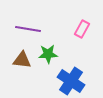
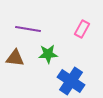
brown triangle: moved 7 px left, 2 px up
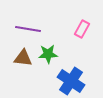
brown triangle: moved 8 px right
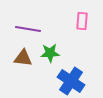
pink rectangle: moved 8 px up; rotated 24 degrees counterclockwise
green star: moved 2 px right, 1 px up
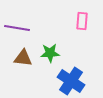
purple line: moved 11 px left, 1 px up
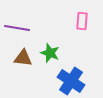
green star: rotated 24 degrees clockwise
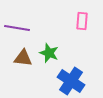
green star: moved 1 px left
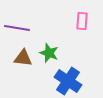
blue cross: moved 3 px left
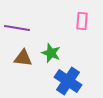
green star: moved 2 px right
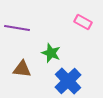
pink rectangle: moved 1 px right, 1 px down; rotated 66 degrees counterclockwise
brown triangle: moved 1 px left, 11 px down
blue cross: rotated 12 degrees clockwise
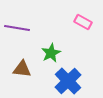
green star: rotated 24 degrees clockwise
